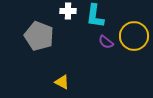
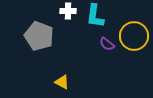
purple semicircle: moved 1 px right, 2 px down
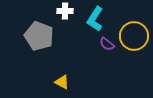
white cross: moved 3 px left
cyan L-shape: moved 3 px down; rotated 25 degrees clockwise
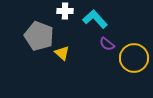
cyan L-shape: rotated 105 degrees clockwise
yellow circle: moved 22 px down
yellow triangle: moved 29 px up; rotated 14 degrees clockwise
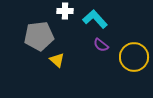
gray pentagon: rotated 28 degrees counterclockwise
purple semicircle: moved 6 px left, 1 px down
yellow triangle: moved 5 px left, 7 px down
yellow circle: moved 1 px up
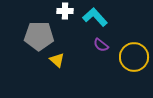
cyan L-shape: moved 2 px up
gray pentagon: rotated 8 degrees clockwise
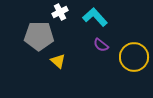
white cross: moved 5 px left, 1 px down; rotated 28 degrees counterclockwise
yellow triangle: moved 1 px right, 1 px down
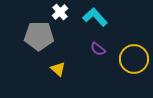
white cross: rotated 14 degrees counterclockwise
purple semicircle: moved 3 px left, 4 px down
yellow circle: moved 2 px down
yellow triangle: moved 8 px down
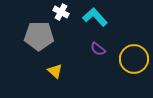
white cross: moved 1 px right; rotated 21 degrees counterclockwise
yellow triangle: moved 3 px left, 2 px down
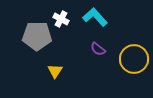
white cross: moved 7 px down
gray pentagon: moved 2 px left
yellow triangle: rotated 21 degrees clockwise
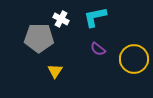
cyan L-shape: rotated 60 degrees counterclockwise
gray pentagon: moved 2 px right, 2 px down
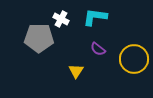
cyan L-shape: rotated 20 degrees clockwise
yellow triangle: moved 21 px right
